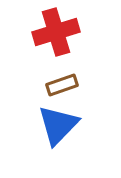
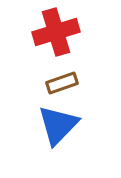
brown rectangle: moved 2 px up
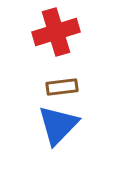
brown rectangle: moved 4 px down; rotated 12 degrees clockwise
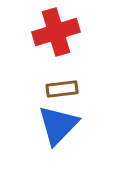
brown rectangle: moved 2 px down
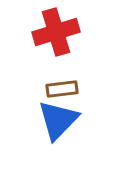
blue triangle: moved 5 px up
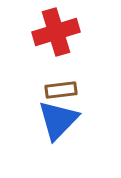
brown rectangle: moved 1 px left, 1 px down
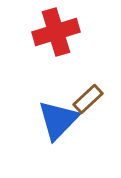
brown rectangle: moved 27 px right, 9 px down; rotated 36 degrees counterclockwise
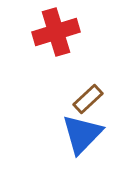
blue triangle: moved 24 px right, 14 px down
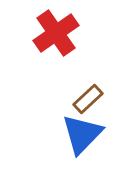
red cross: moved 1 px down; rotated 18 degrees counterclockwise
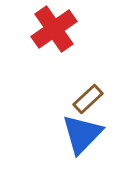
red cross: moved 2 px left, 4 px up
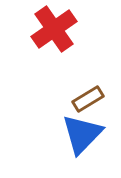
brown rectangle: rotated 12 degrees clockwise
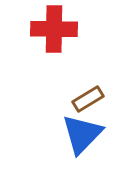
red cross: rotated 36 degrees clockwise
